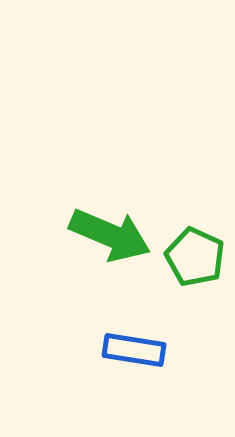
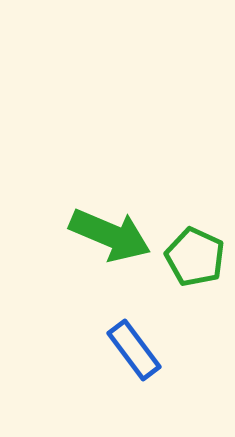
blue rectangle: rotated 44 degrees clockwise
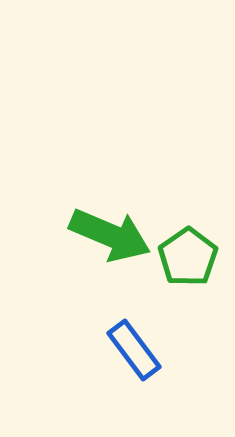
green pentagon: moved 7 px left; rotated 12 degrees clockwise
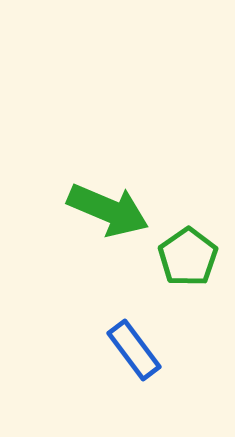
green arrow: moved 2 px left, 25 px up
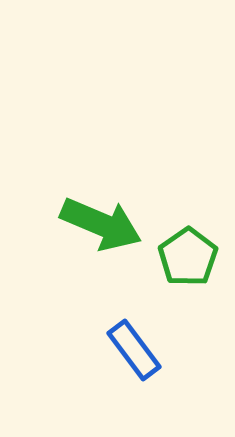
green arrow: moved 7 px left, 14 px down
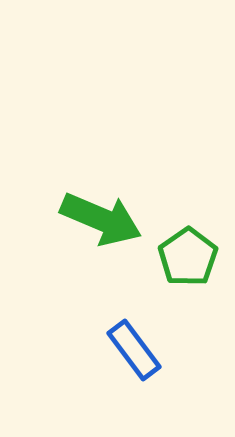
green arrow: moved 5 px up
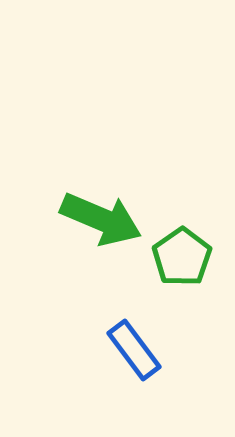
green pentagon: moved 6 px left
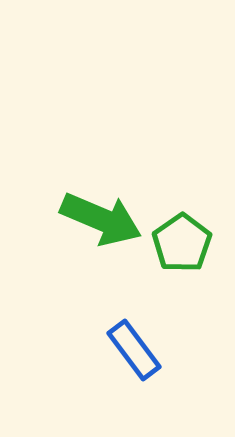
green pentagon: moved 14 px up
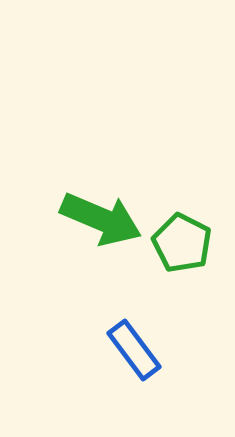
green pentagon: rotated 10 degrees counterclockwise
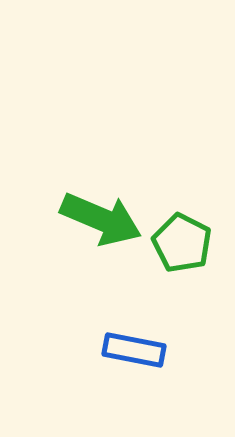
blue rectangle: rotated 42 degrees counterclockwise
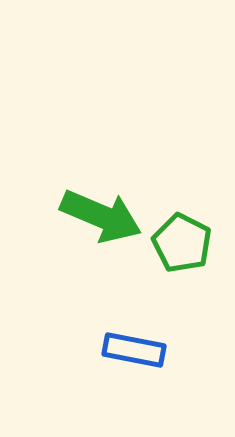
green arrow: moved 3 px up
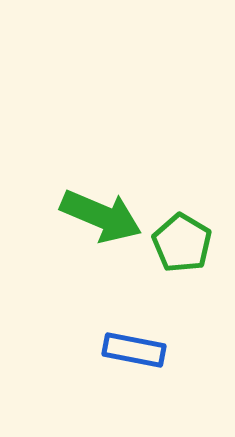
green pentagon: rotated 4 degrees clockwise
